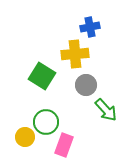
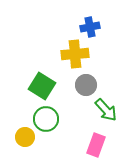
green square: moved 10 px down
green circle: moved 3 px up
pink rectangle: moved 32 px right
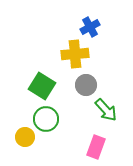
blue cross: rotated 18 degrees counterclockwise
pink rectangle: moved 2 px down
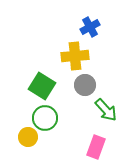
yellow cross: moved 2 px down
gray circle: moved 1 px left
green circle: moved 1 px left, 1 px up
yellow circle: moved 3 px right
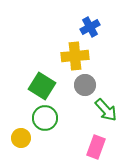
yellow circle: moved 7 px left, 1 px down
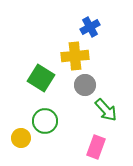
green square: moved 1 px left, 8 px up
green circle: moved 3 px down
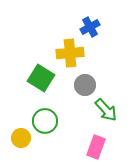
yellow cross: moved 5 px left, 3 px up
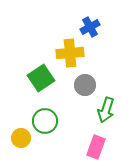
green square: rotated 24 degrees clockwise
green arrow: rotated 60 degrees clockwise
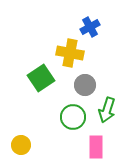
yellow cross: rotated 16 degrees clockwise
green arrow: moved 1 px right
green circle: moved 28 px right, 4 px up
yellow circle: moved 7 px down
pink rectangle: rotated 20 degrees counterclockwise
